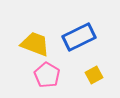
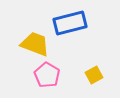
blue rectangle: moved 9 px left, 14 px up; rotated 12 degrees clockwise
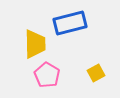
yellow trapezoid: rotated 68 degrees clockwise
yellow square: moved 2 px right, 2 px up
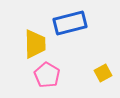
yellow square: moved 7 px right
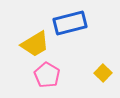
yellow trapezoid: rotated 60 degrees clockwise
yellow square: rotated 18 degrees counterclockwise
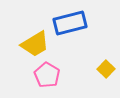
yellow square: moved 3 px right, 4 px up
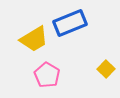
blue rectangle: rotated 8 degrees counterclockwise
yellow trapezoid: moved 1 px left, 5 px up
